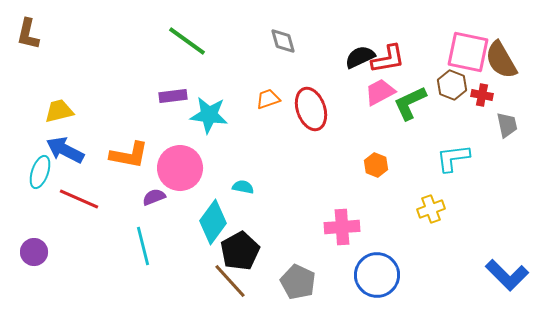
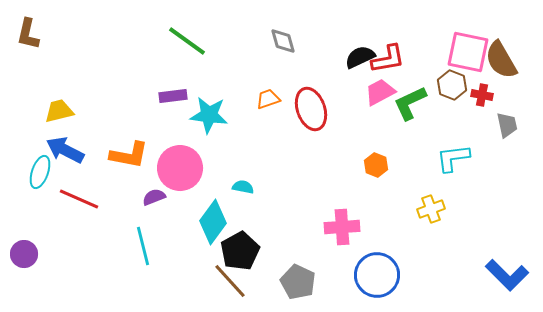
purple circle: moved 10 px left, 2 px down
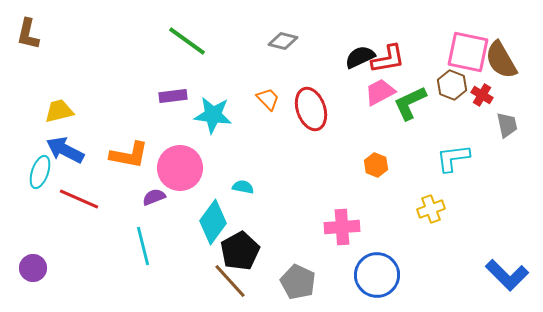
gray diamond: rotated 60 degrees counterclockwise
red cross: rotated 20 degrees clockwise
orange trapezoid: rotated 65 degrees clockwise
cyan star: moved 4 px right
purple circle: moved 9 px right, 14 px down
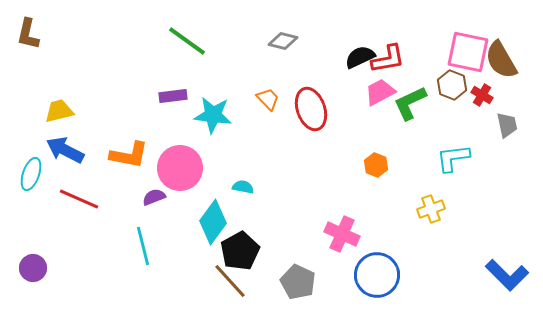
cyan ellipse: moved 9 px left, 2 px down
pink cross: moved 7 px down; rotated 28 degrees clockwise
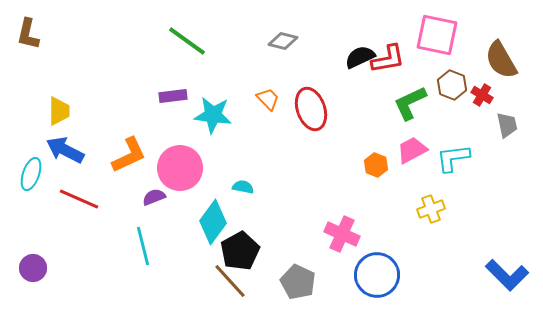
pink square: moved 31 px left, 17 px up
pink trapezoid: moved 32 px right, 58 px down
yellow trapezoid: rotated 104 degrees clockwise
orange L-shape: rotated 36 degrees counterclockwise
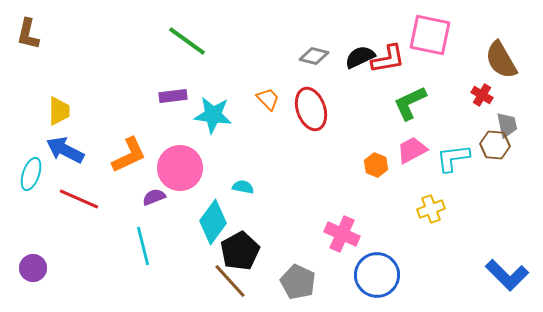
pink square: moved 7 px left
gray diamond: moved 31 px right, 15 px down
brown hexagon: moved 43 px right, 60 px down; rotated 16 degrees counterclockwise
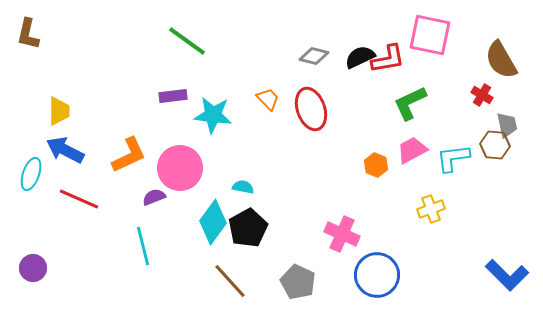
black pentagon: moved 8 px right, 23 px up
